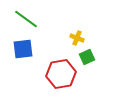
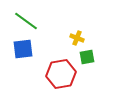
green line: moved 2 px down
green square: rotated 14 degrees clockwise
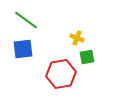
green line: moved 1 px up
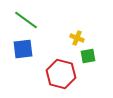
green square: moved 1 px right, 1 px up
red hexagon: rotated 24 degrees clockwise
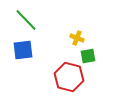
green line: rotated 10 degrees clockwise
blue square: moved 1 px down
red hexagon: moved 8 px right, 3 px down
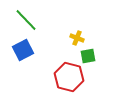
blue square: rotated 20 degrees counterclockwise
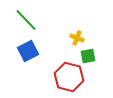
blue square: moved 5 px right, 1 px down
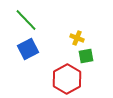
blue square: moved 2 px up
green square: moved 2 px left
red hexagon: moved 2 px left, 2 px down; rotated 16 degrees clockwise
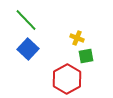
blue square: rotated 20 degrees counterclockwise
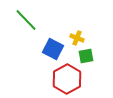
blue square: moved 25 px right; rotated 15 degrees counterclockwise
